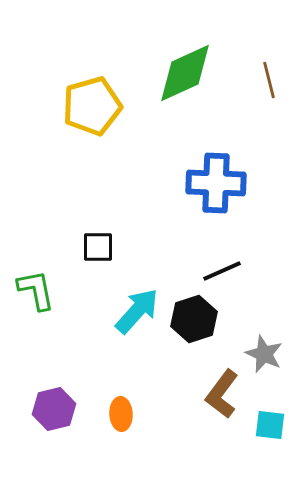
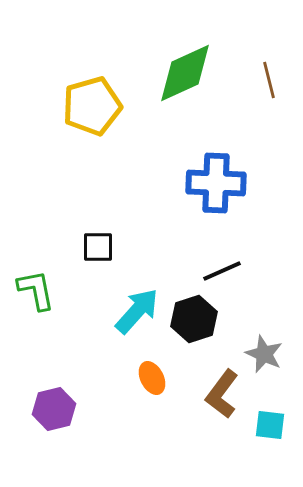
orange ellipse: moved 31 px right, 36 px up; rotated 24 degrees counterclockwise
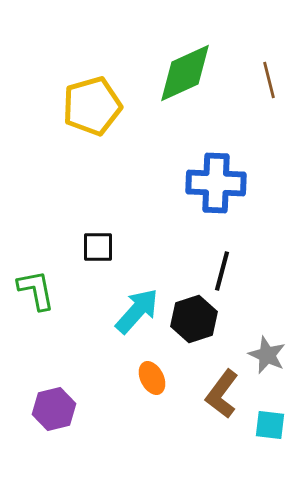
black line: rotated 51 degrees counterclockwise
gray star: moved 3 px right, 1 px down
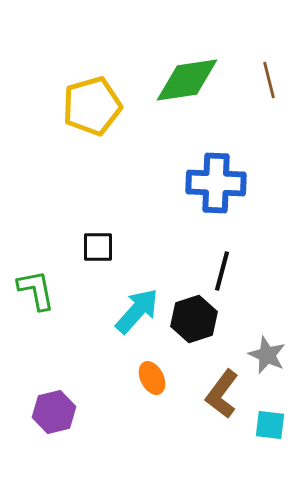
green diamond: moved 2 px right, 7 px down; rotated 16 degrees clockwise
purple hexagon: moved 3 px down
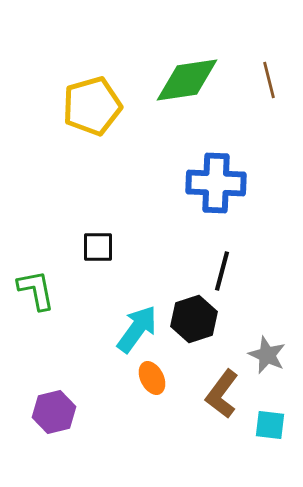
cyan arrow: moved 18 px down; rotated 6 degrees counterclockwise
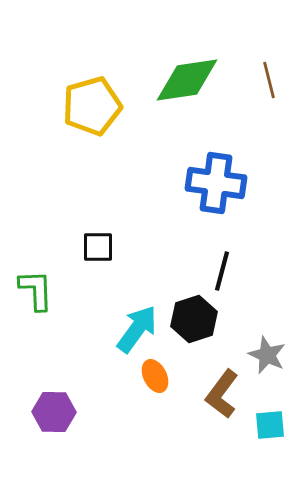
blue cross: rotated 6 degrees clockwise
green L-shape: rotated 9 degrees clockwise
orange ellipse: moved 3 px right, 2 px up
purple hexagon: rotated 15 degrees clockwise
cyan square: rotated 12 degrees counterclockwise
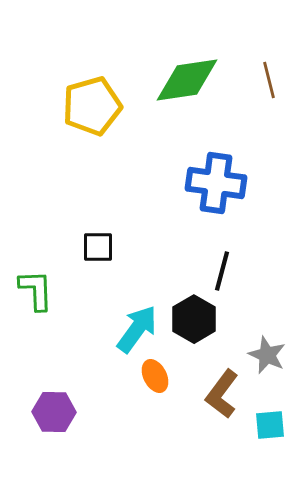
black hexagon: rotated 12 degrees counterclockwise
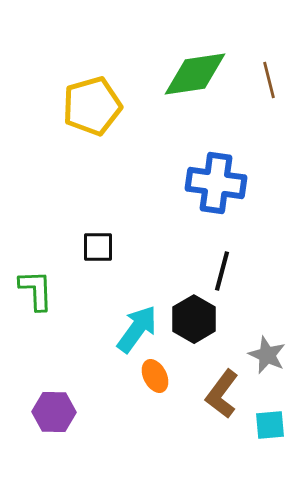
green diamond: moved 8 px right, 6 px up
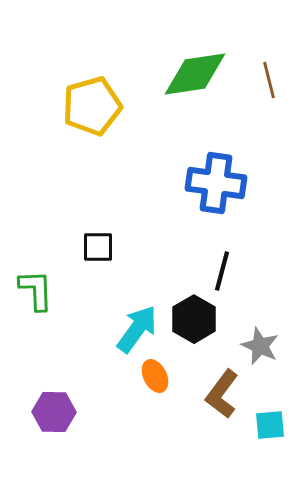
gray star: moved 7 px left, 9 px up
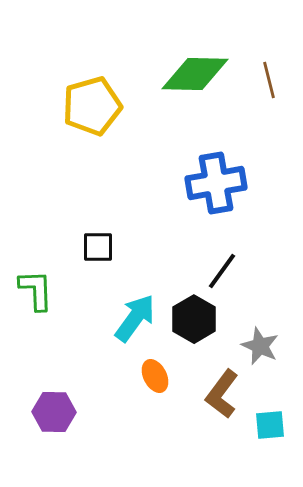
green diamond: rotated 10 degrees clockwise
blue cross: rotated 18 degrees counterclockwise
black line: rotated 21 degrees clockwise
cyan arrow: moved 2 px left, 11 px up
